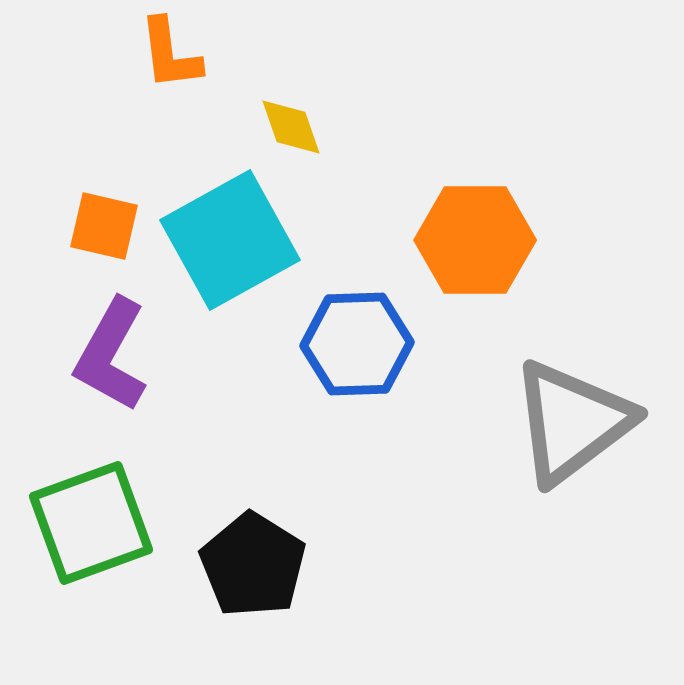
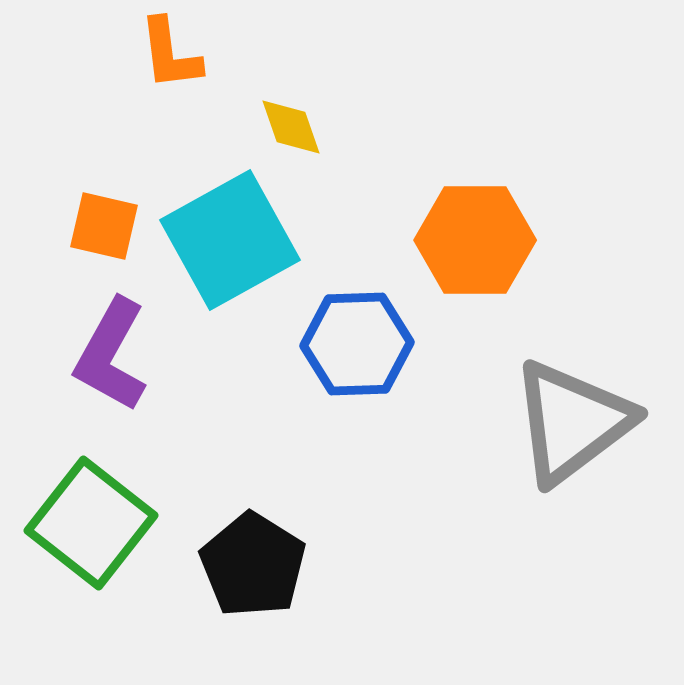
green square: rotated 32 degrees counterclockwise
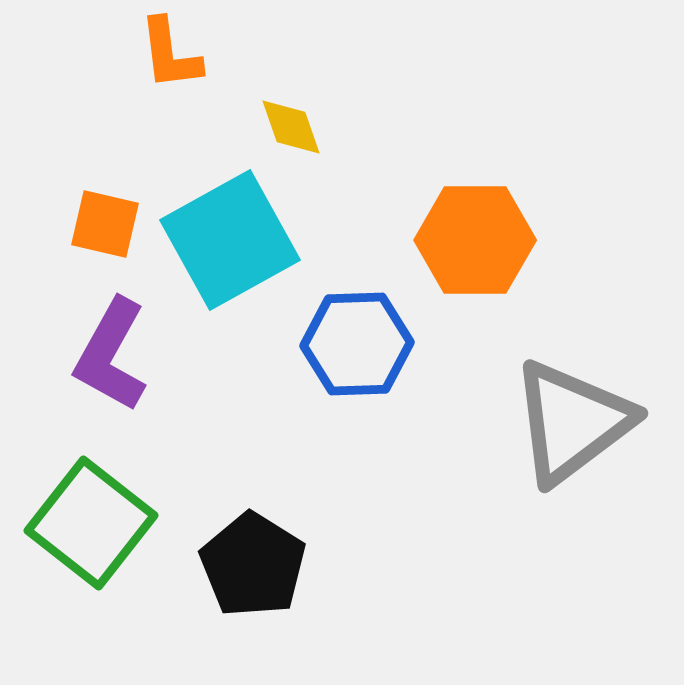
orange square: moved 1 px right, 2 px up
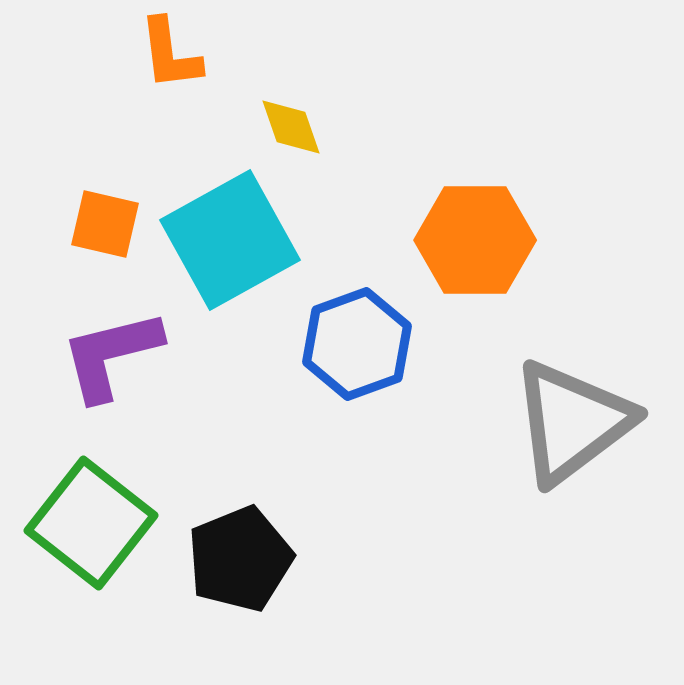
blue hexagon: rotated 18 degrees counterclockwise
purple L-shape: rotated 47 degrees clockwise
black pentagon: moved 13 px left, 6 px up; rotated 18 degrees clockwise
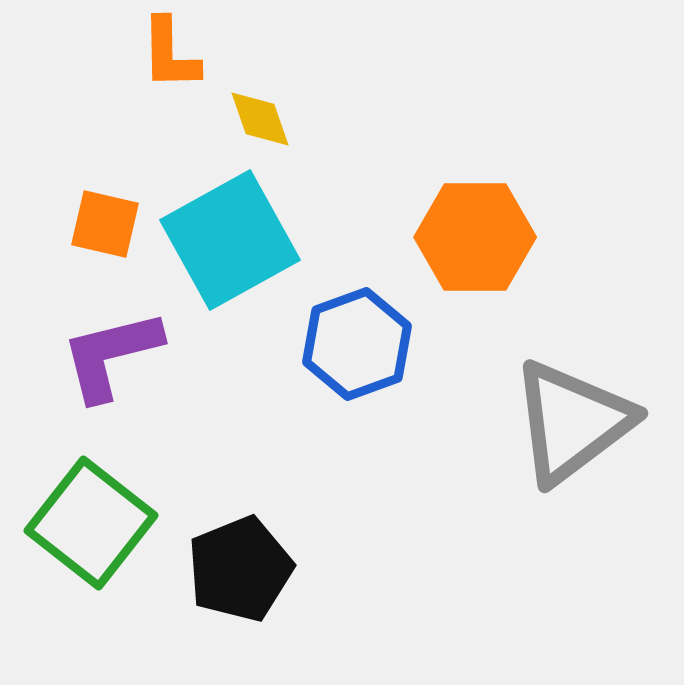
orange L-shape: rotated 6 degrees clockwise
yellow diamond: moved 31 px left, 8 px up
orange hexagon: moved 3 px up
black pentagon: moved 10 px down
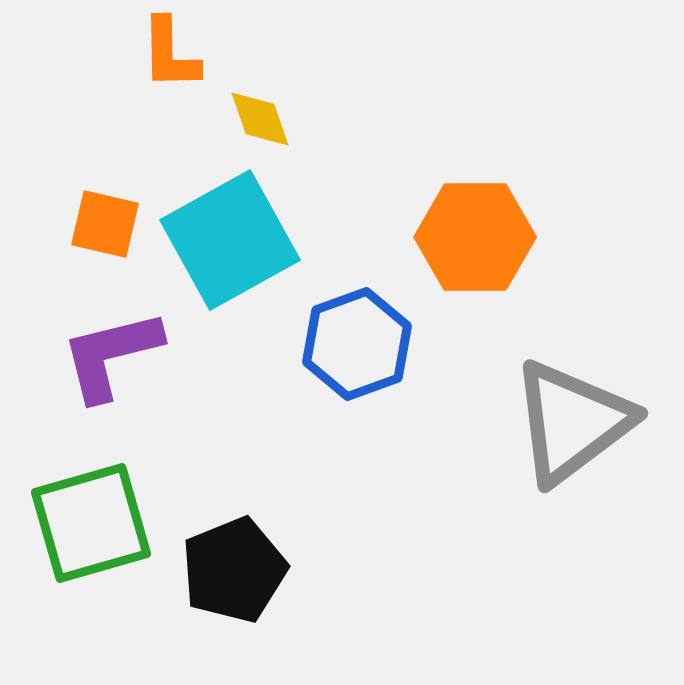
green square: rotated 36 degrees clockwise
black pentagon: moved 6 px left, 1 px down
